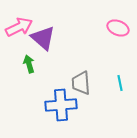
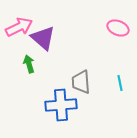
gray trapezoid: moved 1 px up
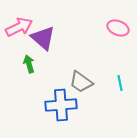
gray trapezoid: rotated 50 degrees counterclockwise
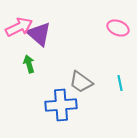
purple triangle: moved 4 px left, 4 px up
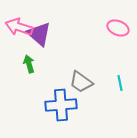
pink arrow: rotated 136 degrees counterclockwise
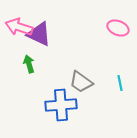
purple triangle: rotated 16 degrees counterclockwise
